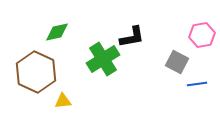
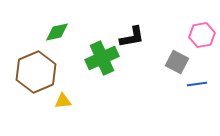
green cross: moved 1 px left, 1 px up; rotated 8 degrees clockwise
brown hexagon: rotated 12 degrees clockwise
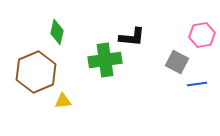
green diamond: rotated 65 degrees counterclockwise
black L-shape: rotated 16 degrees clockwise
green cross: moved 3 px right, 2 px down; rotated 16 degrees clockwise
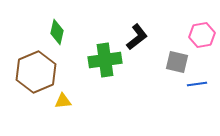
black L-shape: moved 5 px right; rotated 44 degrees counterclockwise
gray square: rotated 15 degrees counterclockwise
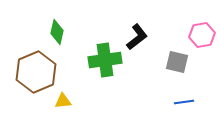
blue line: moved 13 px left, 18 px down
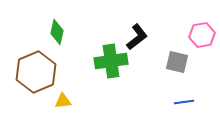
green cross: moved 6 px right, 1 px down
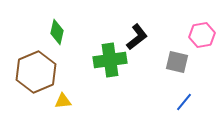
green cross: moved 1 px left, 1 px up
blue line: rotated 42 degrees counterclockwise
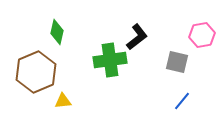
blue line: moved 2 px left, 1 px up
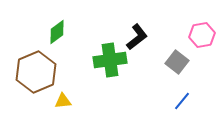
green diamond: rotated 40 degrees clockwise
gray square: rotated 25 degrees clockwise
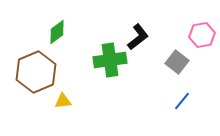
black L-shape: moved 1 px right
